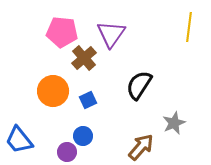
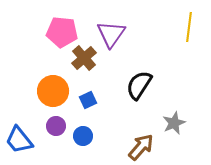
purple circle: moved 11 px left, 26 px up
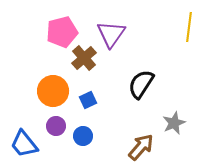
pink pentagon: rotated 20 degrees counterclockwise
black semicircle: moved 2 px right, 1 px up
blue trapezoid: moved 5 px right, 4 px down
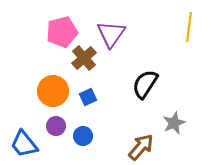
black semicircle: moved 4 px right
blue square: moved 3 px up
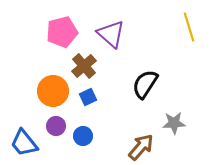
yellow line: rotated 24 degrees counterclockwise
purple triangle: rotated 24 degrees counterclockwise
brown cross: moved 8 px down
gray star: rotated 20 degrees clockwise
blue trapezoid: moved 1 px up
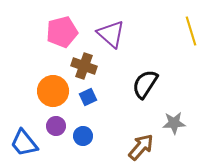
yellow line: moved 2 px right, 4 px down
brown cross: rotated 30 degrees counterclockwise
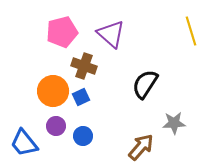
blue square: moved 7 px left
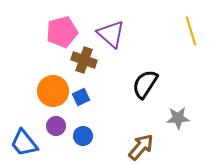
brown cross: moved 6 px up
gray star: moved 4 px right, 5 px up
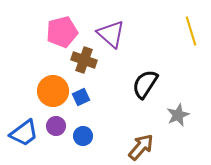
gray star: moved 3 px up; rotated 20 degrees counterclockwise
blue trapezoid: moved 10 px up; rotated 88 degrees counterclockwise
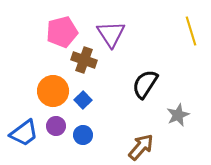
purple triangle: rotated 16 degrees clockwise
blue square: moved 2 px right, 3 px down; rotated 18 degrees counterclockwise
blue circle: moved 1 px up
